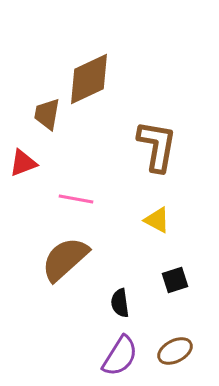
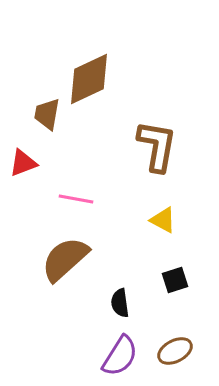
yellow triangle: moved 6 px right
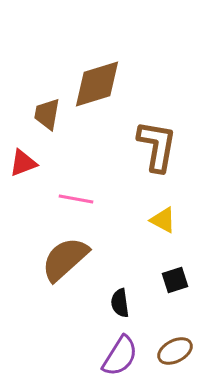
brown diamond: moved 8 px right, 5 px down; rotated 8 degrees clockwise
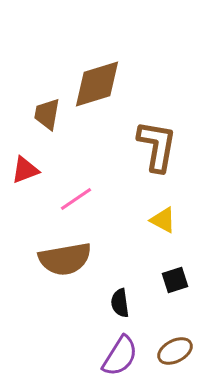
red triangle: moved 2 px right, 7 px down
pink line: rotated 44 degrees counterclockwise
brown semicircle: rotated 148 degrees counterclockwise
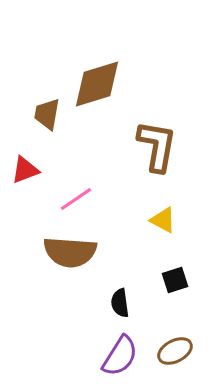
brown semicircle: moved 5 px right, 7 px up; rotated 14 degrees clockwise
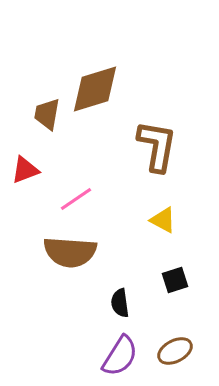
brown diamond: moved 2 px left, 5 px down
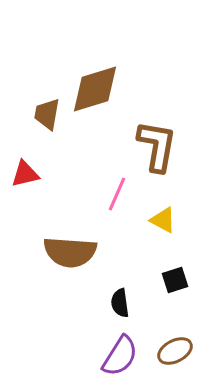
red triangle: moved 4 px down; rotated 8 degrees clockwise
pink line: moved 41 px right, 5 px up; rotated 32 degrees counterclockwise
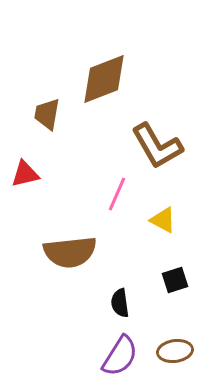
brown diamond: moved 9 px right, 10 px up; rotated 4 degrees counterclockwise
brown L-shape: rotated 140 degrees clockwise
brown semicircle: rotated 10 degrees counterclockwise
brown ellipse: rotated 20 degrees clockwise
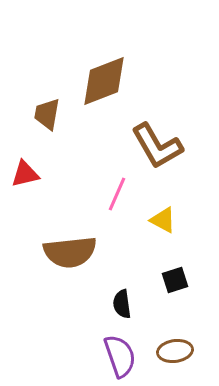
brown diamond: moved 2 px down
black semicircle: moved 2 px right, 1 px down
purple semicircle: rotated 51 degrees counterclockwise
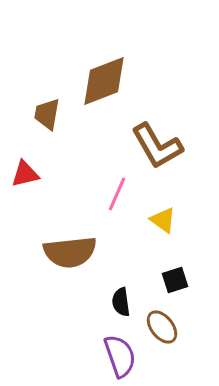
yellow triangle: rotated 8 degrees clockwise
black semicircle: moved 1 px left, 2 px up
brown ellipse: moved 13 px left, 24 px up; rotated 60 degrees clockwise
